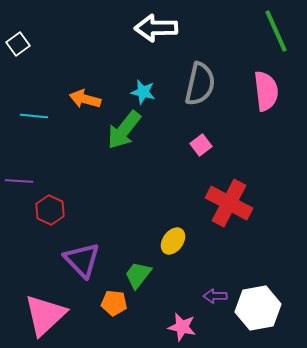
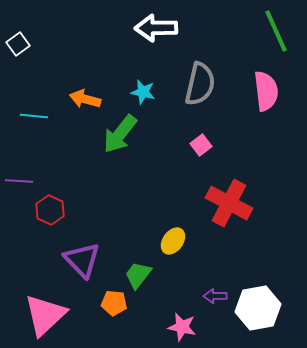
green arrow: moved 4 px left, 4 px down
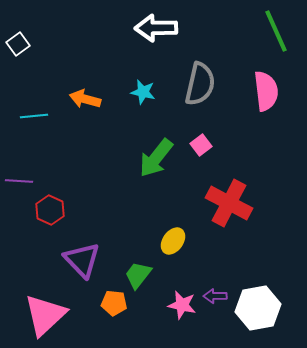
cyan line: rotated 12 degrees counterclockwise
green arrow: moved 36 px right, 24 px down
pink star: moved 22 px up
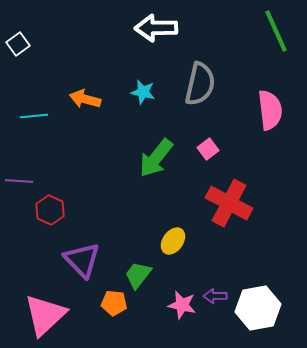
pink semicircle: moved 4 px right, 19 px down
pink square: moved 7 px right, 4 px down
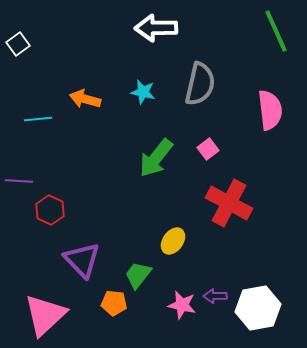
cyan line: moved 4 px right, 3 px down
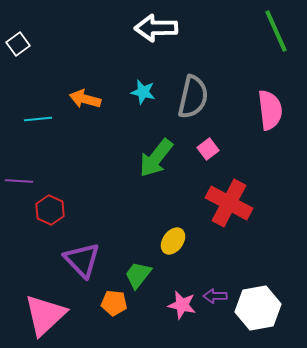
gray semicircle: moved 7 px left, 13 px down
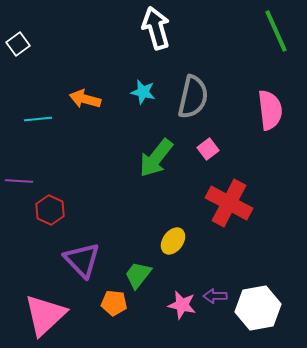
white arrow: rotated 75 degrees clockwise
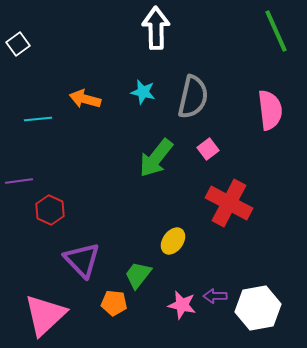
white arrow: rotated 15 degrees clockwise
purple line: rotated 12 degrees counterclockwise
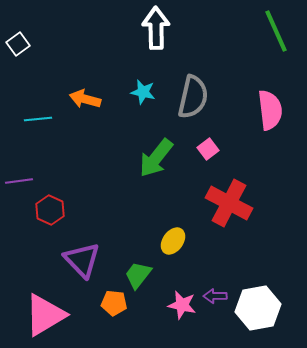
pink triangle: rotated 12 degrees clockwise
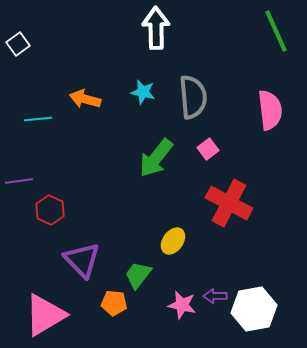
gray semicircle: rotated 18 degrees counterclockwise
white hexagon: moved 4 px left, 1 px down
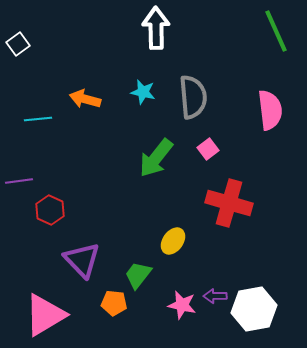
red cross: rotated 12 degrees counterclockwise
